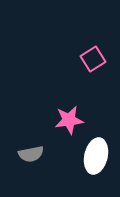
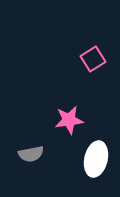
white ellipse: moved 3 px down
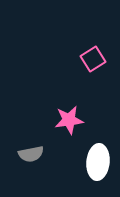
white ellipse: moved 2 px right, 3 px down; rotated 8 degrees counterclockwise
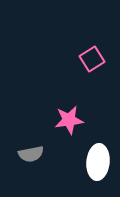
pink square: moved 1 px left
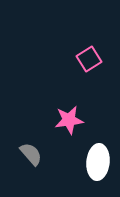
pink square: moved 3 px left
gray semicircle: rotated 120 degrees counterclockwise
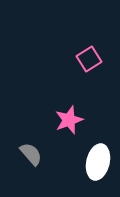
pink star: rotated 12 degrees counterclockwise
white ellipse: rotated 8 degrees clockwise
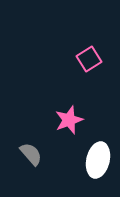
white ellipse: moved 2 px up
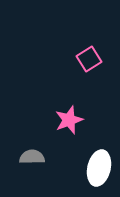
gray semicircle: moved 1 px right, 3 px down; rotated 50 degrees counterclockwise
white ellipse: moved 1 px right, 8 px down
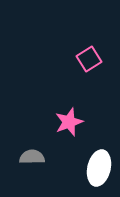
pink star: moved 2 px down
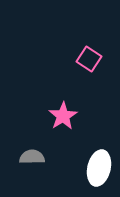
pink square: rotated 25 degrees counterclockwise
pink star: moved 6 px left, 6 px up; rotated 12 degrees counterclockwise
